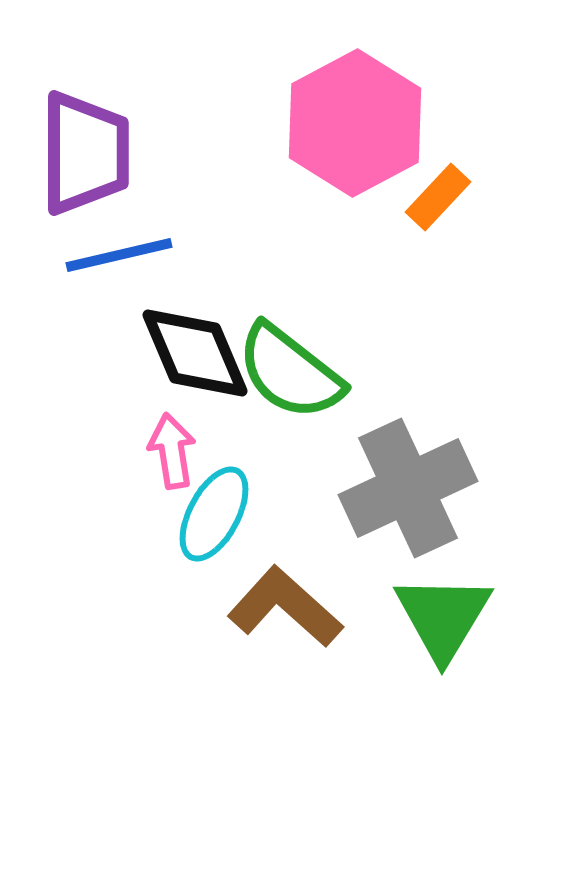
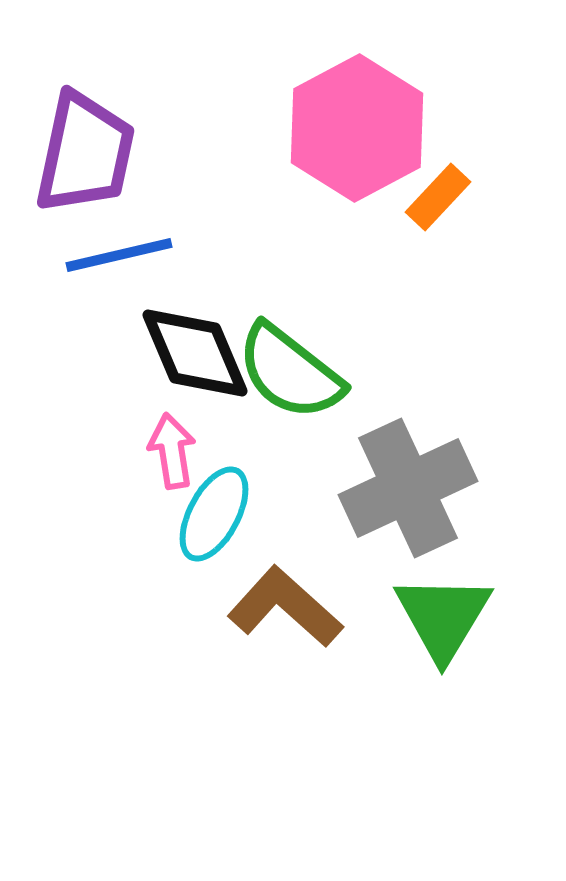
pink hexagon: moved 2 px right, 5 px down
purple trapezoid: rotated 12 degrees clockwise
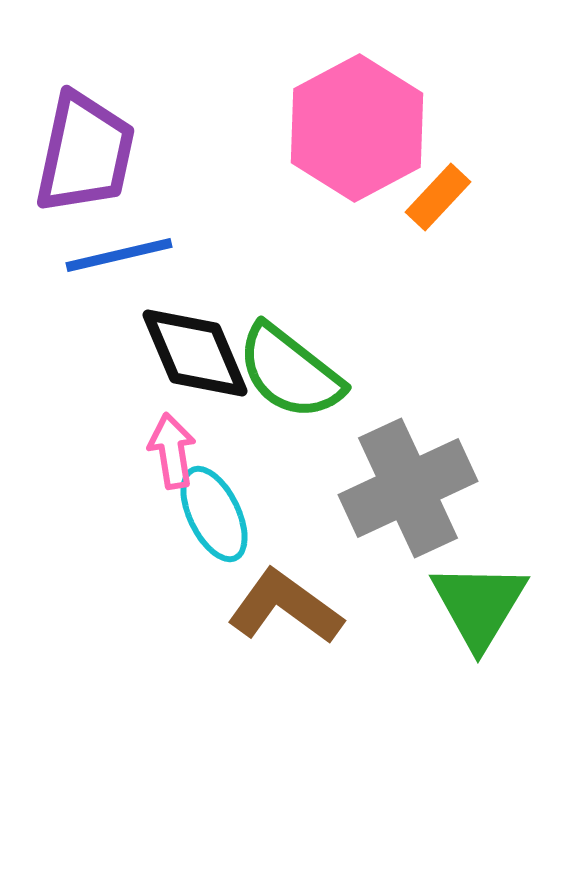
cyan ellipse: rotated 54 degrees counterclockwise
brown L-shape: rotated 6 degrees counterclockwise
green triangle: moved 36 px right, 12 px up
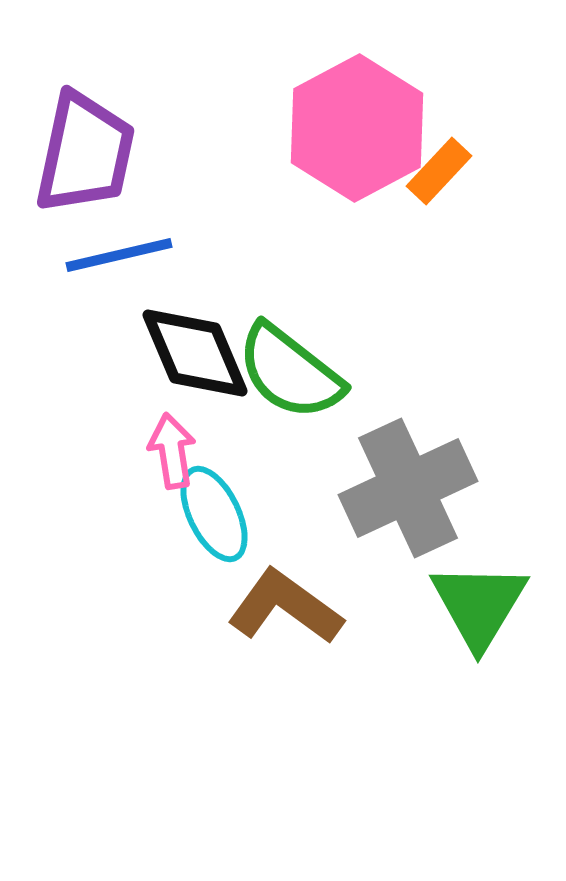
orange rectangle: moved 1 px right, 26 px up
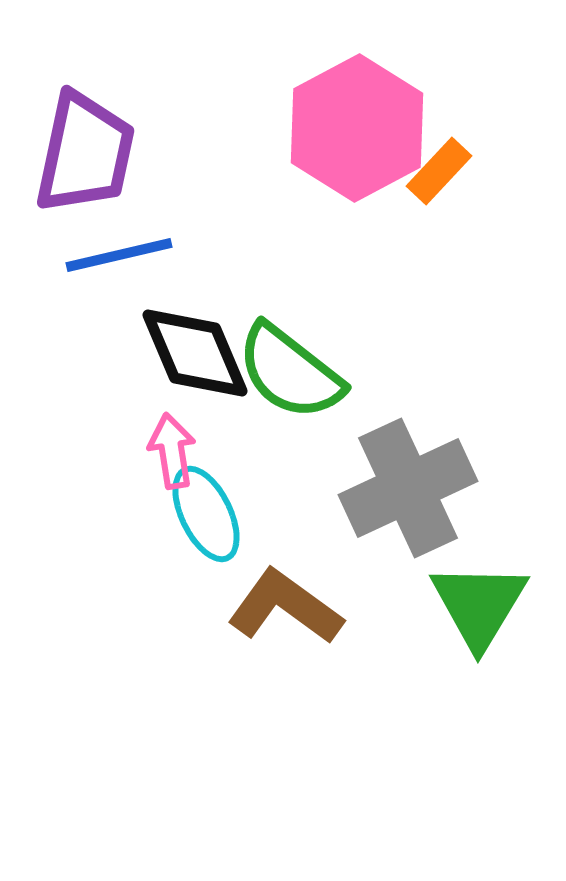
cyan ellipse: moved 8 px left
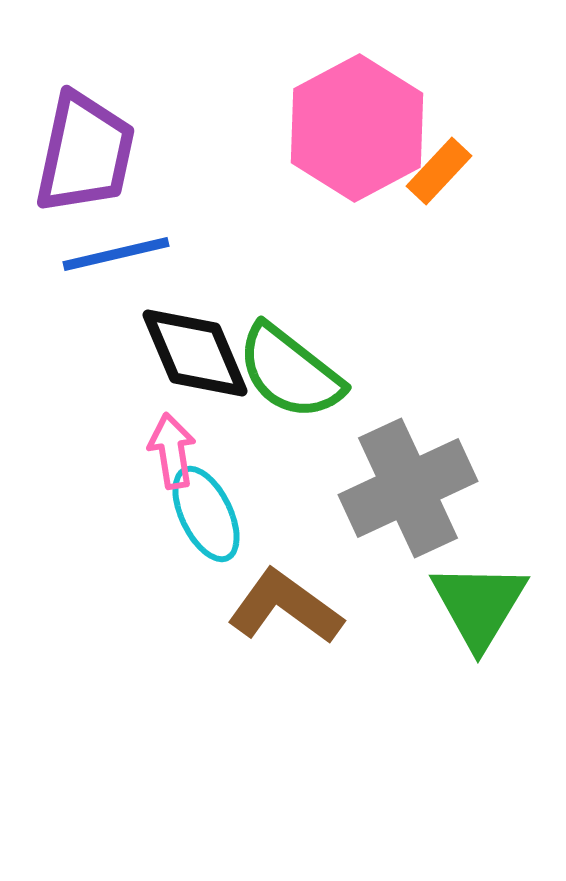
blue line: moved 3 px left, 1 px up
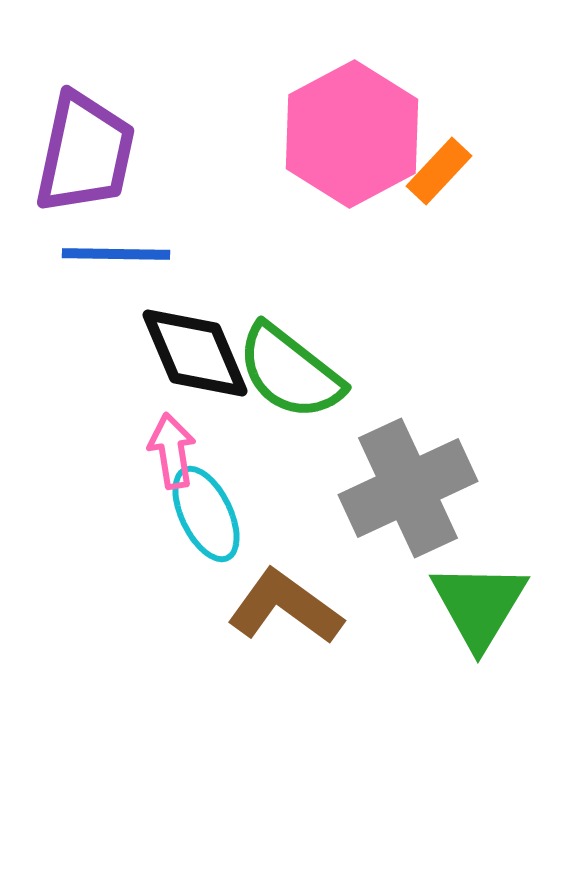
pink hexagon: moved 5 px left, 6 px down
blue line: rotated 14 degrees clockwise
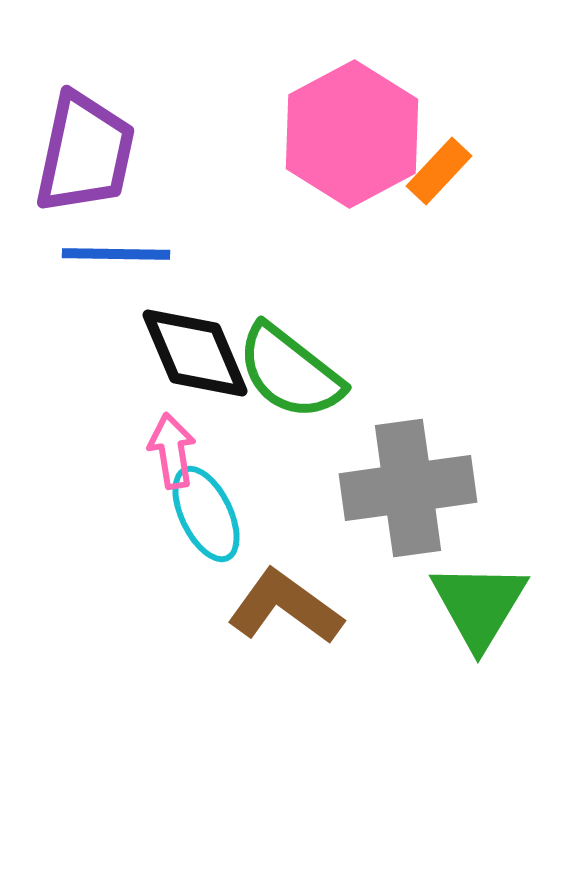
gray cross: rotated 17 degrees clockwise
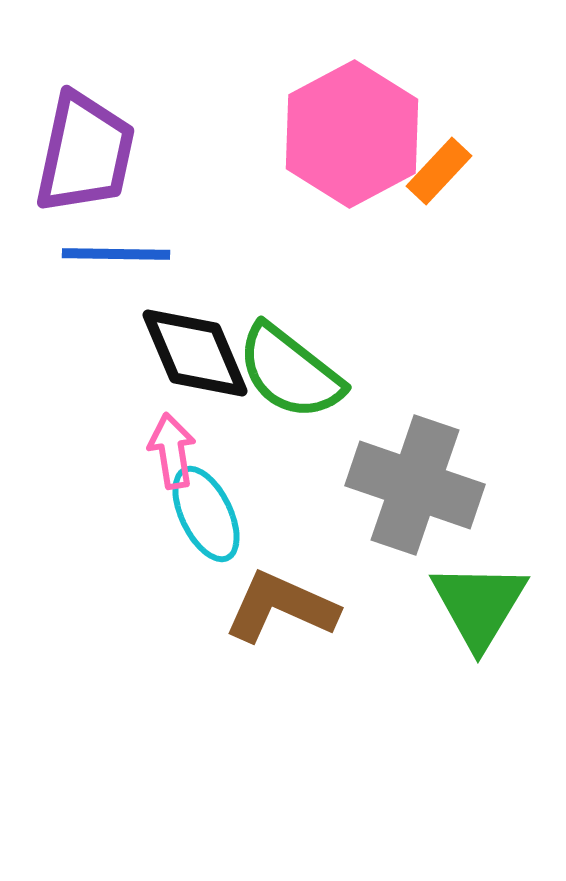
gray cross: moved 7 px right, 3 px up; rotated 27 degrees clockwise
brown L-shape: moved 4 px left; rotated 12 degrees counterclockwise
